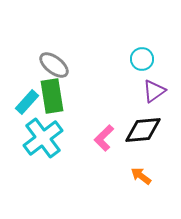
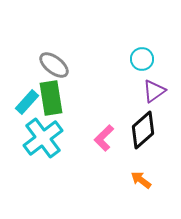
green rectangle: moved 1 px left, 2 px down
black diamond: rotated 36 degrees counterclockwise
orange arrow: moved 4 px down
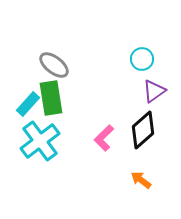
cyan rectangle: moved 1 px right, 2 px down
cyan cross: moved 3 px left, 3 px down
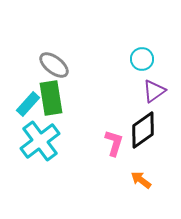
black diamond: rotated 6 degrees clockwise
pink L-shape: moved 10 px right, 5 px down; rotated 152 degrees clockwise
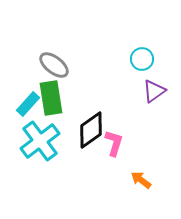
black diamond: moved 52 px left
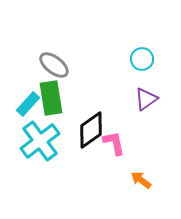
purple triangle: moved 8 px left, 8 px down
pink L-shape: rotated 28 degrees counterclockwise
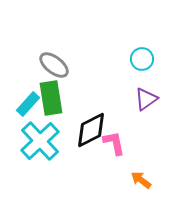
black diamond: rotated 9 degrees clockwise
cyan cross: rotated 6 degrees counterclockwise
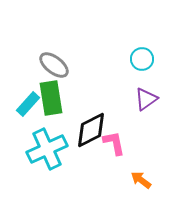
cyan cross: moved 7 px right, 8 px down; rotated 18 degrees clockwise
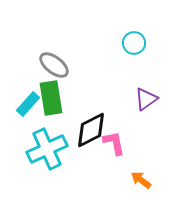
cyan circle: moved 8 px left, 16 px up
